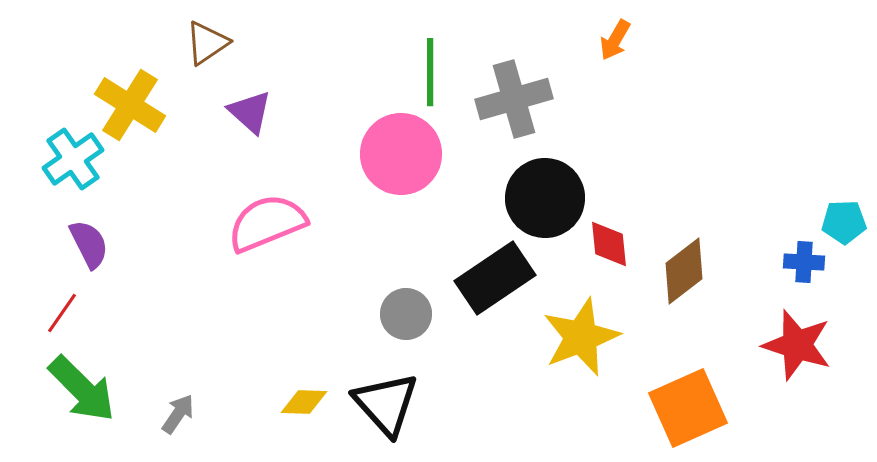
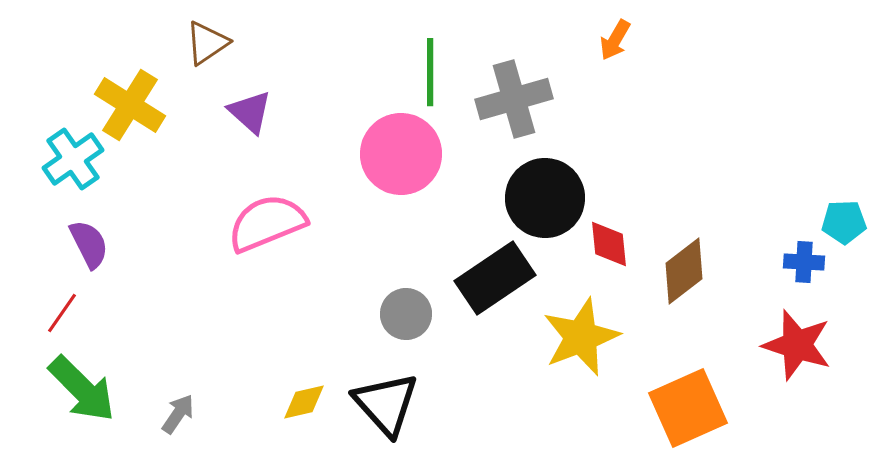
yellow diamond: rotated 15 degrees counterclockwise
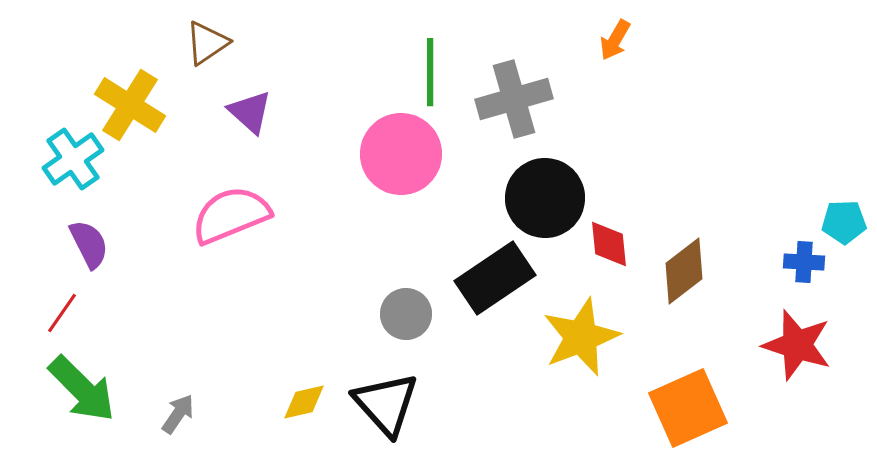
pink semicircle: moved 36 px left, 8 px up
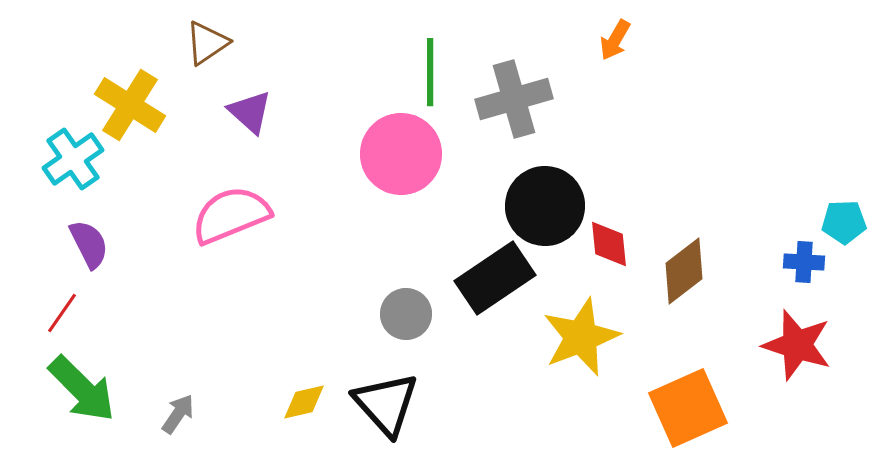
black circle: moved 8 px down
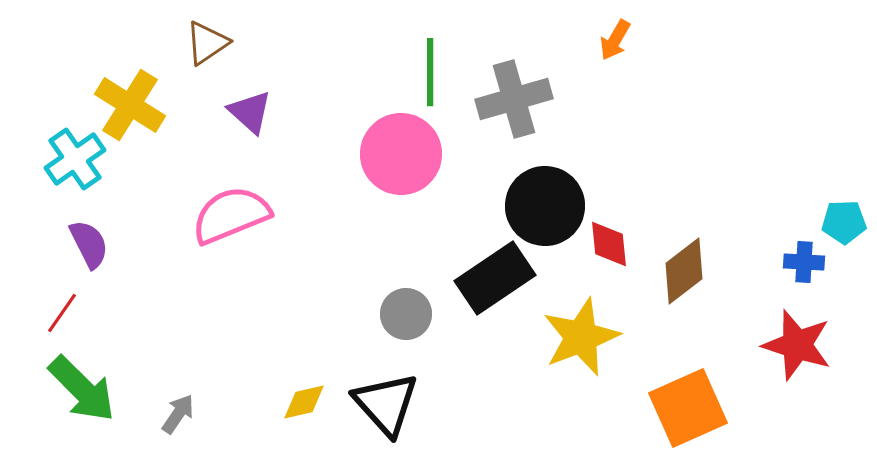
cyan cross: moved 2 px right
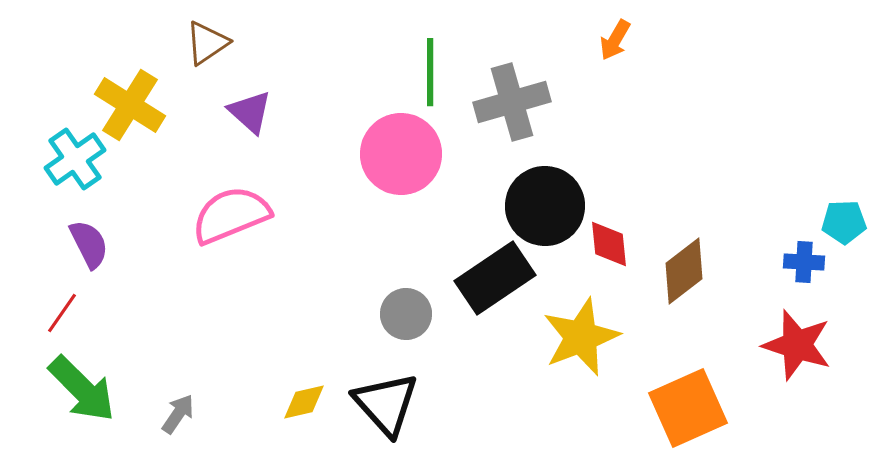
gray cross: moved 2 px left, 3 px down
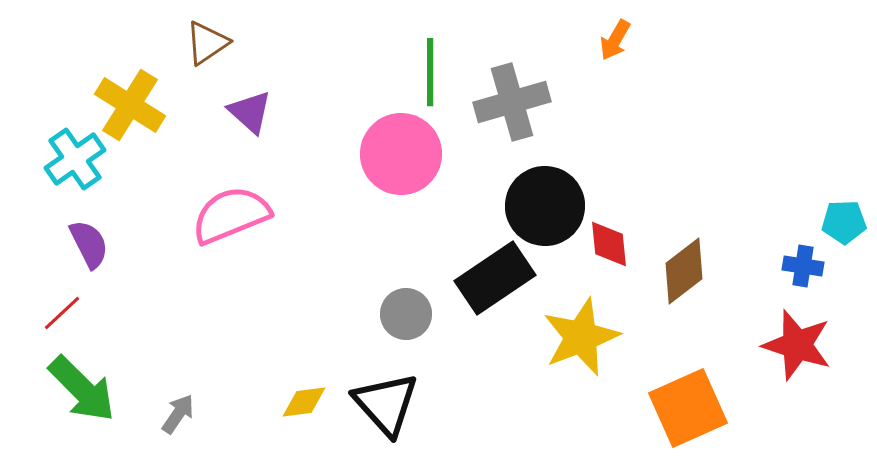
blue cross: moved 1 px left, 4 px down; rotated 6 degrees clockwise
red line: rotated 12 degrees clockwise
yellow diamond: rotated 6 degrees clockwise
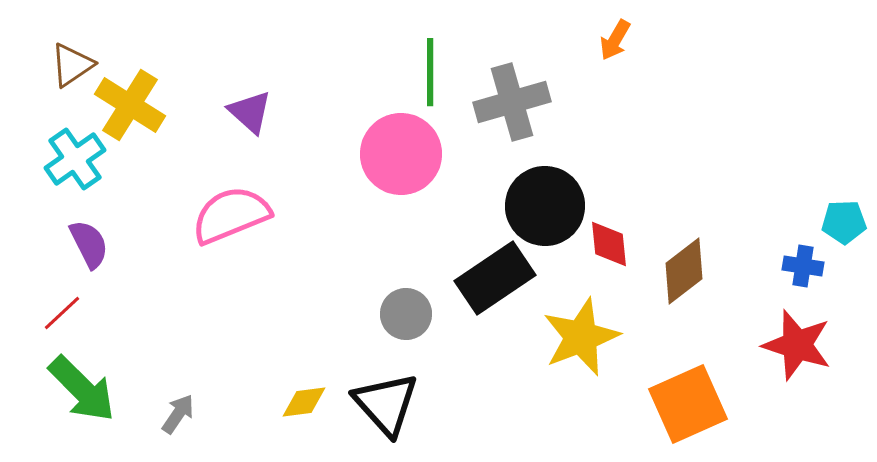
brown triangle: moved 135 px left, 22 px down
orange square: moved 4 px up
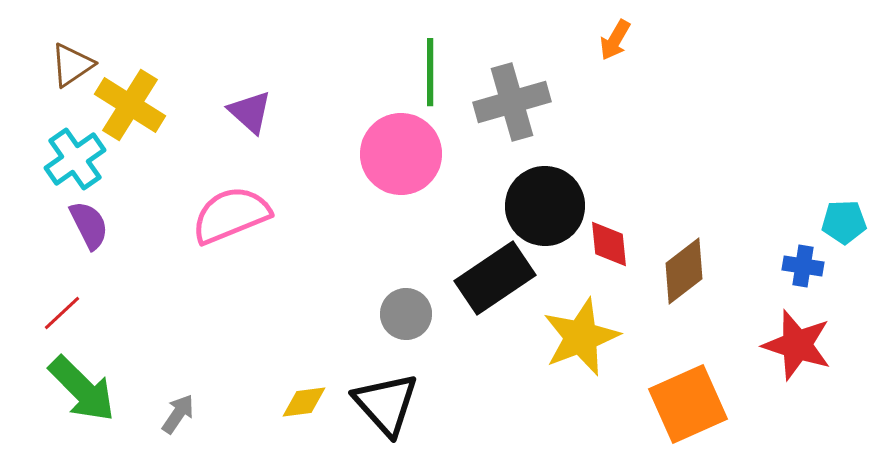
purple semicircle: moved 19 px up
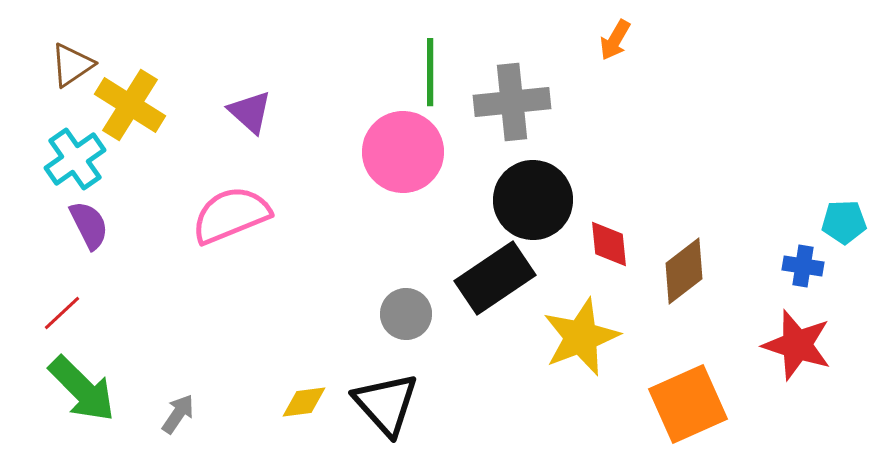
gray cross: rotated 10 degrees clockwise
pink circle: moved 2 px right, 2 px up
black circle: moved 12 px left, 6 px up
